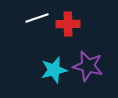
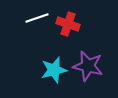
red cross: rotated 20 degrees clockwise
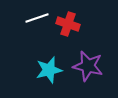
cyan star: moved 5 px left
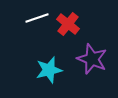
red cross: rotated 20 degrees clockwise
purple star: moved 4 px right, 7 px up; rotated 8 degrees clockwise
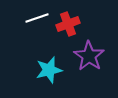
red cross: rotated 30 degrees clockwise
purple star: moved 3 px left, 3 px up; rotated 12 degrees clockwise
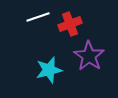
white line: moved 1 px right, 1 px up
red cross: moved 2 px right
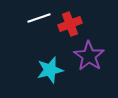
white line: moved 1 px right, 1 px down
cyan star: moved 1 px right
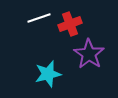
purple star: moved 2 px up
cyan star: moved 2 px left, 4 px down
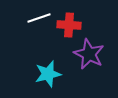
red cross: moved 1 px left, 1 px down; rotated 25 degrees clockwise
purple star: rotated 8 degrees counterclockwise
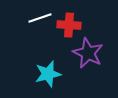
white line: moved 1 px right
purple star: moved 1 px left, 1 px up
